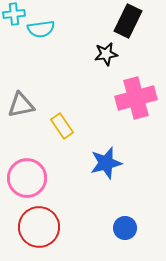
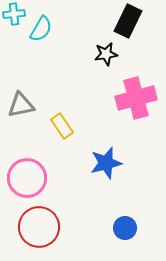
cyan semicircle: rotated 52 degrees counterclockwise
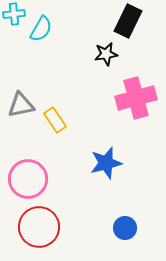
yellow rectangle: moved 7 px left, 6 px up
pink circle: moved 1 px right, 1 px down
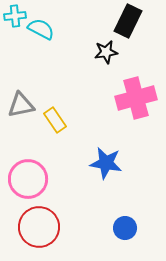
cyan cross: moved 1 px right, 2 px down
cyan semicircle: rotated 92 degrees counterclockwise
black star: moved 2 px up
blue star: rotated 24 degrees clockwise
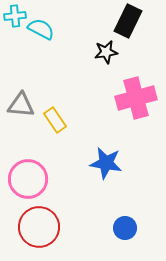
gray triangle: rotated 16 degrees clockwise
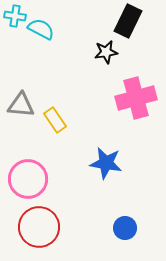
cyan cross: rotated 15 degrees clockwise
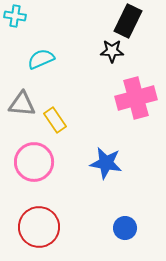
cyan semicircle: moved 30 px down; rotated 52 degrees counterclockwise
black star: moved 6 px right, 1 px up; rotated 10 degrees clockwise
gray triangle: moved 1 px right, 1 px up
pink circle: moved 6 px right, 17 px up
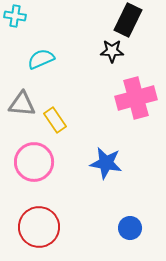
black rectangle: moved 1 px up
blue circle: moved 5 px right
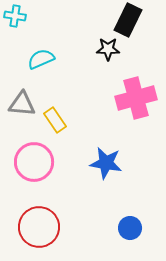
black star: moved 4 px left, 2 px up
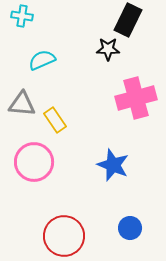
cyan cross: moved 7 px right
cyan semicircle: moved 1 px right, 1 px down
blue star: moved 7 px right, 2 px down; rotated 12 degrees clockwise
red circle: moved 25 px right, 9 px down
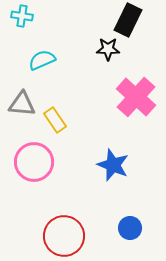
pink cross: moved 1 px up; rotated 33 degrees counterclockwise
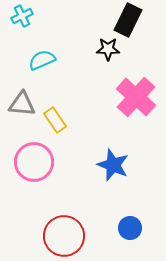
cyan cross: rotated 35 degrees counterclockwise
